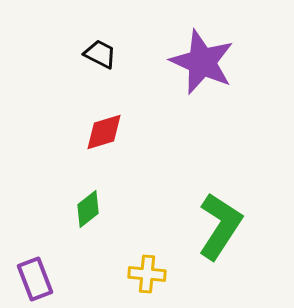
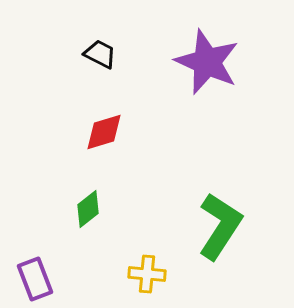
purple star: moved 5 px right
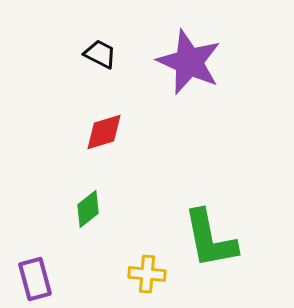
purple star: moved 18 px left
green L-shape: moved 10 px left, 13 px down; rotated 136 degrees clockwise
purple rectangle: rotated 6 degrees clockwise
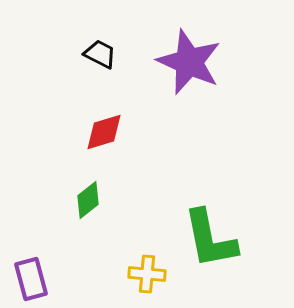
green diamond: moved 9 px up
purple rectangle: moved 4 px left
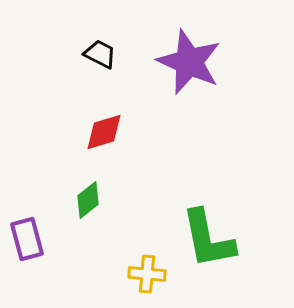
green L-shape: moved 2 px left
purple rectangle: moved 4 px left, 40 px up
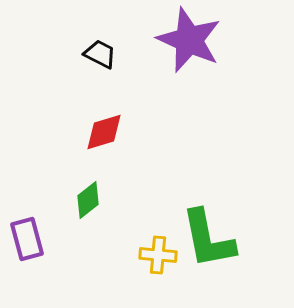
purple star: moved 22 px up
yellow cross: moved 11 px right, 19 px up
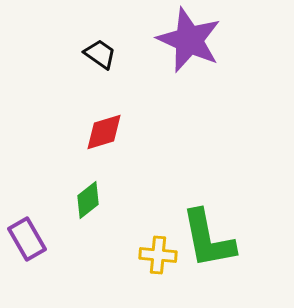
black trapezoid: rotated 8 degrees clockwise
purple rectangle: rotated 15 degrees counterclockwise
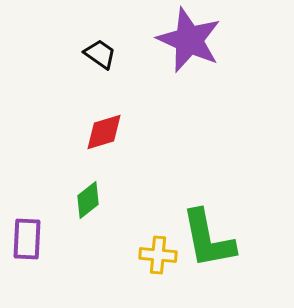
purple rectangle: rotated 33 degrees clockwise
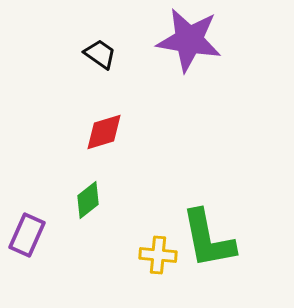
purple star: rotated 14 degrees counterclockwise
purple rectangle: moved 4 px up; rotated 21 degrees clockwise
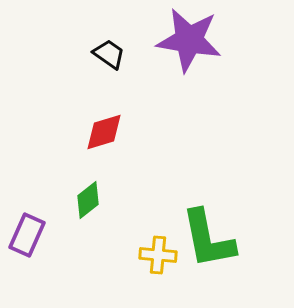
black trapezoid: moved 9 px right
